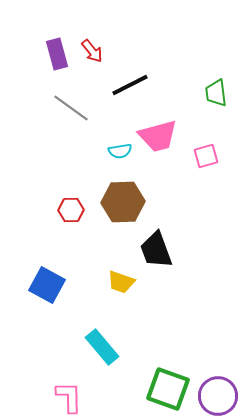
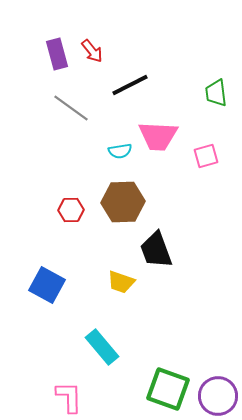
pink trapezoid: rotated 18 degrees clockwise
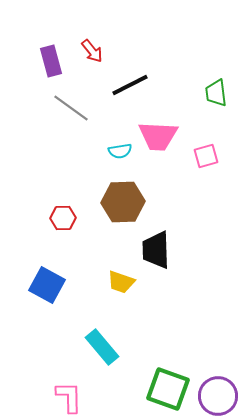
purple rectangle: moved 6 px left, 7 px down
red hexagon: moved 8 px left, 8 px down
black trapezoid: rotated 18 degrees clockwise
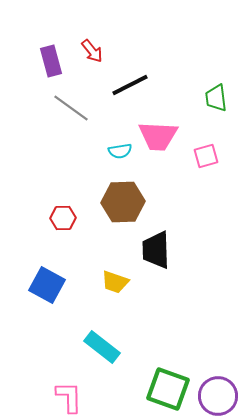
green trapezoid: moved 5 px down
yellow trapezoid: moved 6 px left
cyan rectangle: rotated 12 degrees counterclockwise
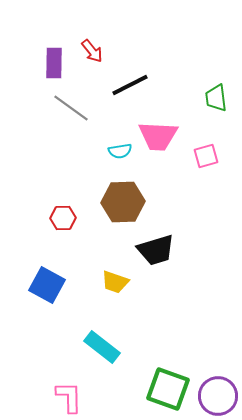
purple rectangle: moved 3 px right, 2 px down; rotated 16 degrees clockwise
black trapezoid: rotated 105 degrees counterclockwise
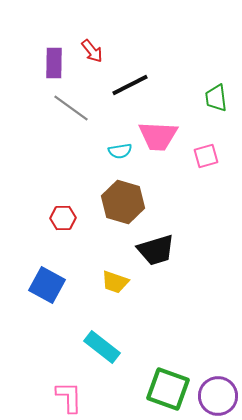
brown hexagon: rotated 18 degrees clockwise
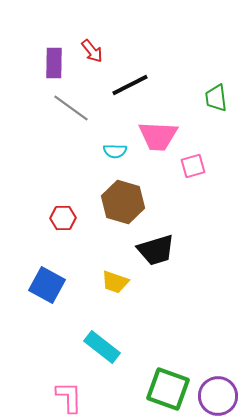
cyan semicircle: moved 5 px left; rotated 10 degrees clockwise
pink square: moved 13 px left, 10 px down
